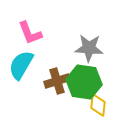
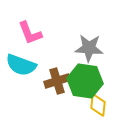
cyan semicircle: rotated 100 degrees counterclockwise
green hexagon: moved 1 px right, 1 px up
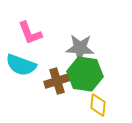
gray star: moved 9 px left
green hexagon: moved 7 px up
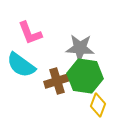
cyan semicircle: rotated 16 degrees clockwise
green hexagon: moved 2 px down
yellow diamond: rotated 15 degrees clockwise
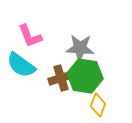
pink L-shape: moved 3 px down
brown cross: moved 4 px right, 3 px up
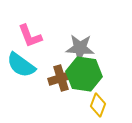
green hexagon: moved 1 px left, 2 px up
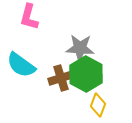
pink L-shape: moved 1 px left, 19 px up; rotated 36 degrees clockwise
green hexagon: moved 2 px right; rotated 20 degrees clockwise
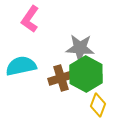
pink L-shape: moved 1 px right, 2 px down; rotated 20 degrees clockwise
cyan semicircle: moved 1 px down; rotated 132 degrees clockwise
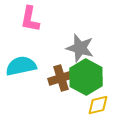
pink L-shape: rotated 24 degrees counterclockwise
gray star: rotated 12 degrees clockwise
green hexagon: moved 3 px down
yellow diamond: rotated 55 degrees clockwise
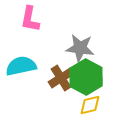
gray star: rotated 8 degrees counterclockwise
brown cross: rotated 15 degrees counterclockwise
yellow diamond: moved 8 px left
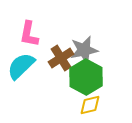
pink L-shape: moved 1 px left, 15 px down
gray star: moved 4 px right, 2 px down; rotated 20 degrees counterclockwise
cyan semicircle: rotated 32 degrees counterclockwise
brown cross: moved 20 px up
